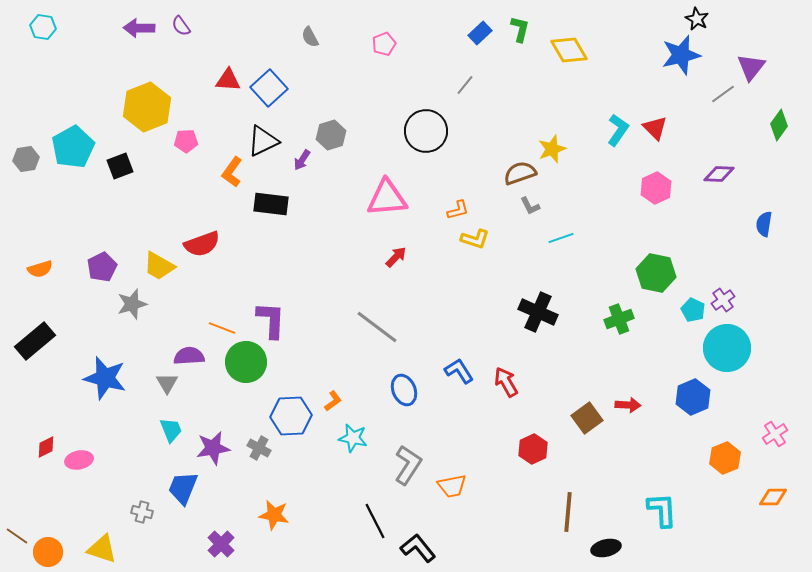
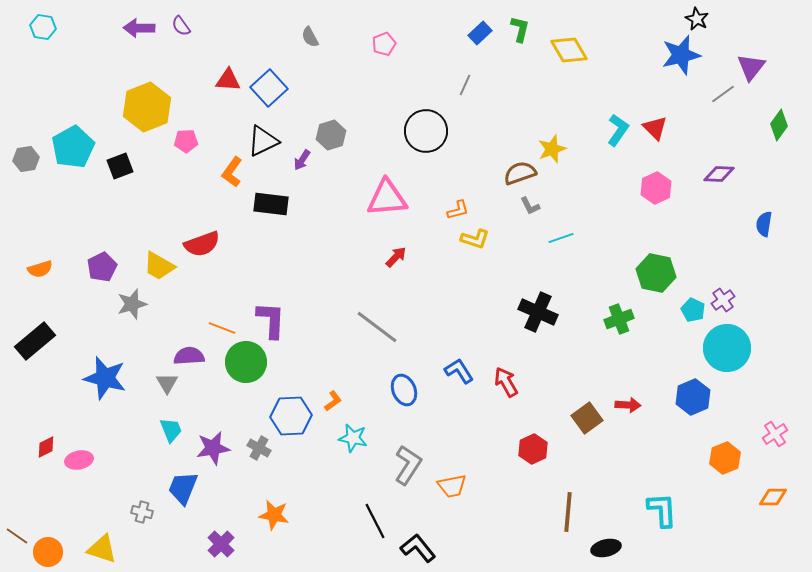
gray line at (465, 85): rotated 15 degrees counterclockwise
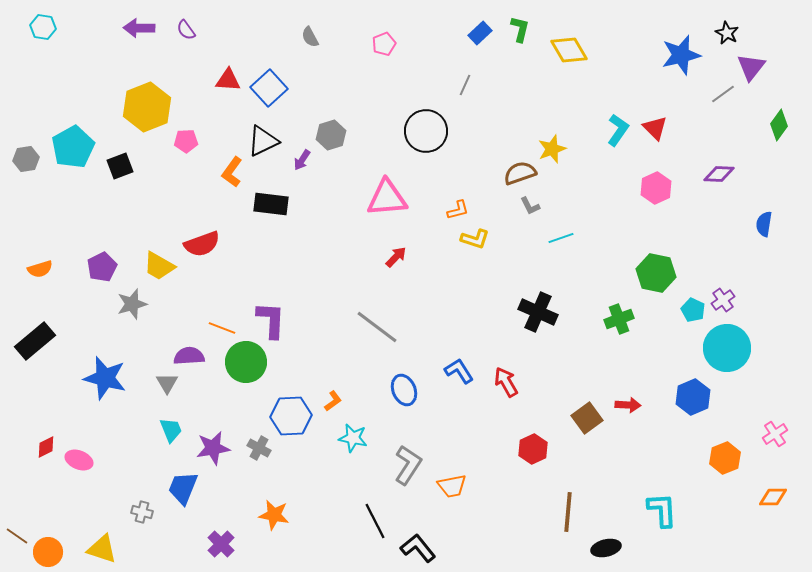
black star at (697, 19): moved 30 px right, 14 px down
purple semicircle at (181, 26): moved 5 px right, 4 px down
pink ellipse at (79, 460): rotated 32 degrees clockwise
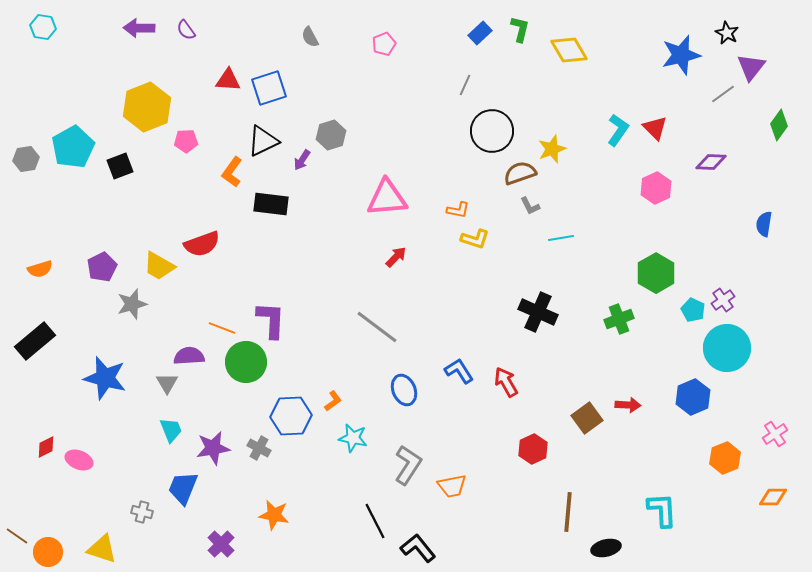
blue square at (269, 88): rotated 24 degrees clockwise
black circle at (426, 131): moved 66 px right
purple diamond at (719, 174): moved 8 px left, 12 px up
orange L-shape at (458, 210): rotated 25 degrees clockwise
cyan line at (561, 238): rotated 10 degrees clockwise
green hexagon at (656, 273): rotated 18 degrees clockwise
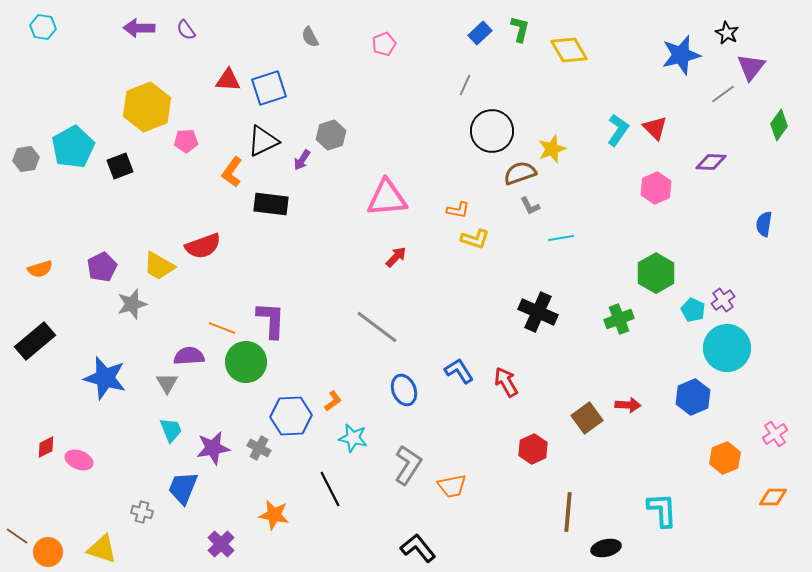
red semicircle at (202, 244): moved 1 px right, 2 px down
black line at (375, 521): moved 45 px left, 32 px up
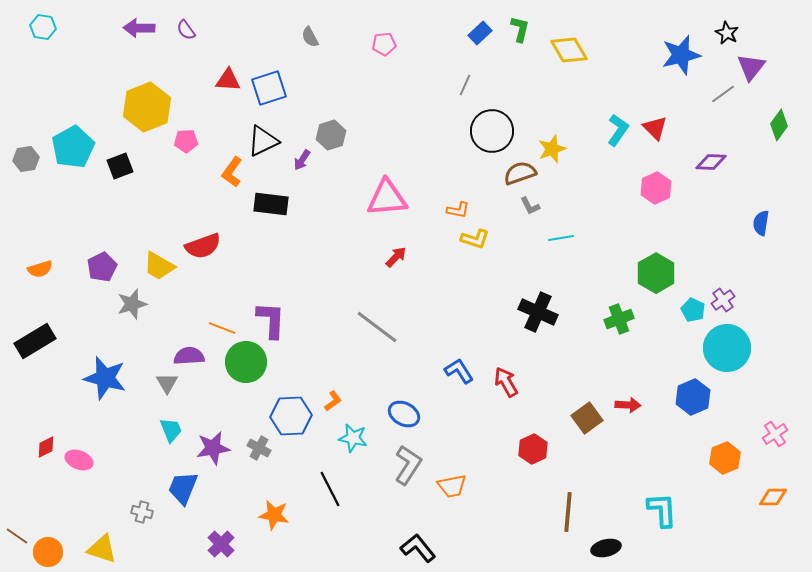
pink pentagon at (384, 44): rotated 15 degrees clockwise
blue semicircle at (764, 224): moved 3 px left, 1 px up
black rectangle at (35, 341): rotated 9 degrees clockwise
blue ellipse at (404, 390): moved 24 px down; rotated 40 degrees counterclockwise
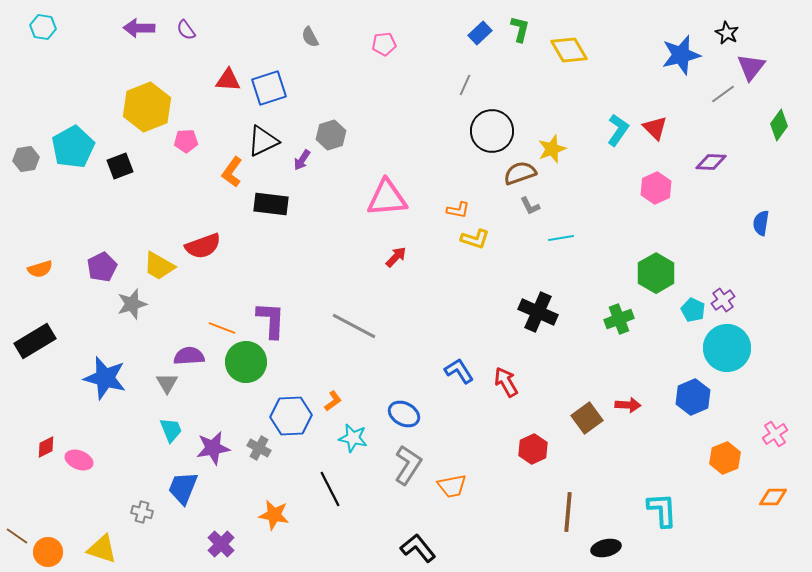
gray line at (377, 327): moved 23 px left, 1 px up; rotated 9 degrees counterclockwise
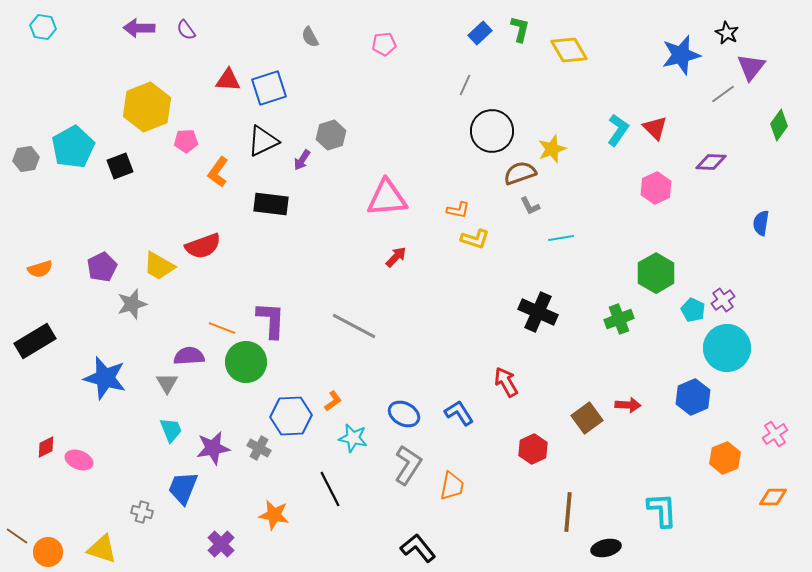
orange L-shape at (232, 172): moved 14 px left
blue L-shape at (459, 371): moved 42 px down
orange trapezoid at (452, 486): rotated 68 degrees counterclockwise
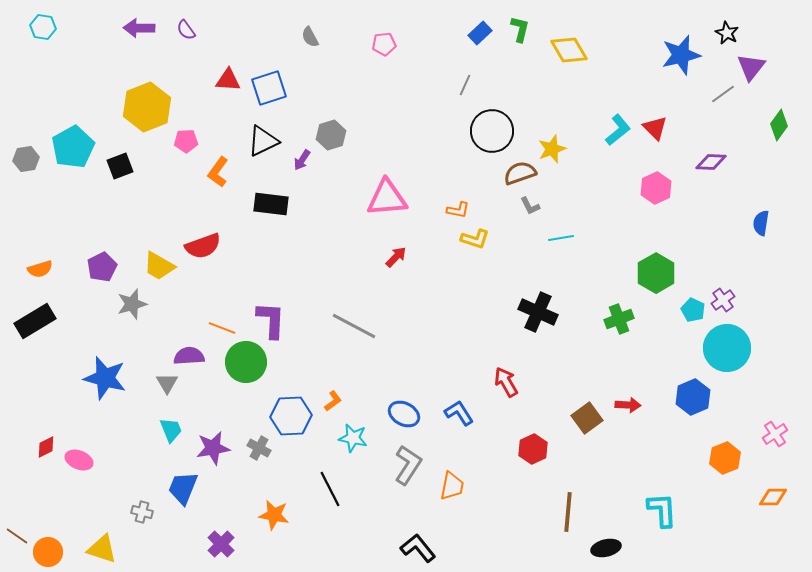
cyan L-shape at (618, 130): rotated 16 degrees clockwise
black rectangle at (35, 341): moved 20 px up
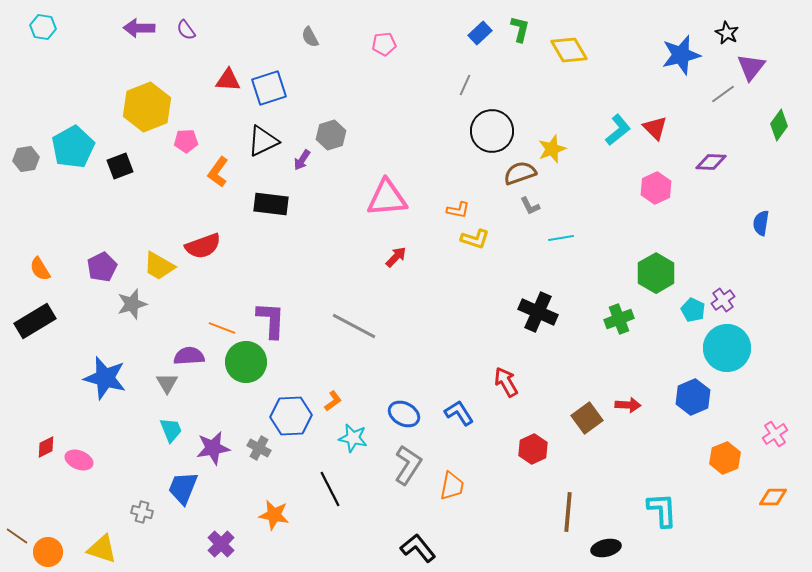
orange semicircle at (40, 269): rotated 75 degrees clockwise
